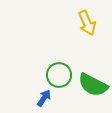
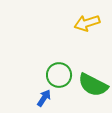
yellow arrow: rotated 95 degrees clockwise
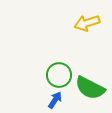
green semicircle: moved 3 px left, 3 px down
blue arrow: moved 11 px right, 2 px down
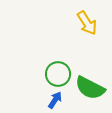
yellow arrow: rotated 105 degrees counterclockwise
green circle: moved 1 px left, 1 px up
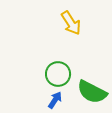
yellow arrow: moved 16 px left
green semicircle: moved 2 px right, 4 px down
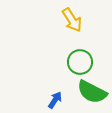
yellow arrow: moved 1 px right, 3 px up
green circle: moved 22 px right, 12 px up
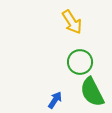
yellow arrow: moved 2 px down
green semicircle: rotated 36 degrees clockwise
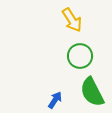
yellow arrow: moved 2 px up
green circle: moved 6 px up
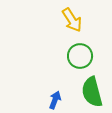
green semicircle: rotated 12 degrees clockwise
blue arrow: rotated 12 degrees counterclockwise
